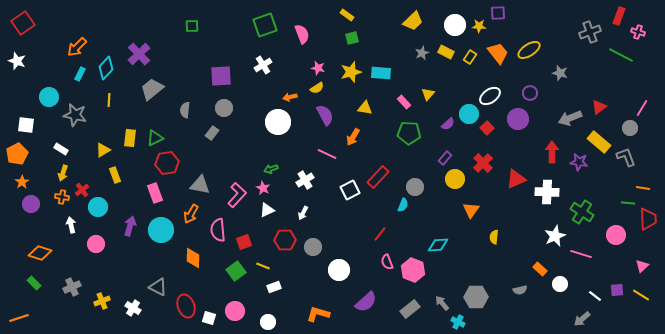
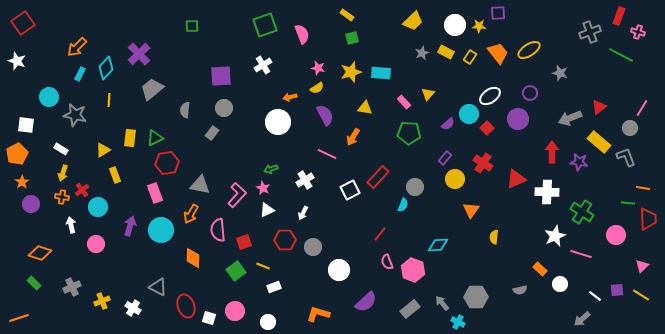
red cross at (483, 163): rotated 12 degrees counterclockwise
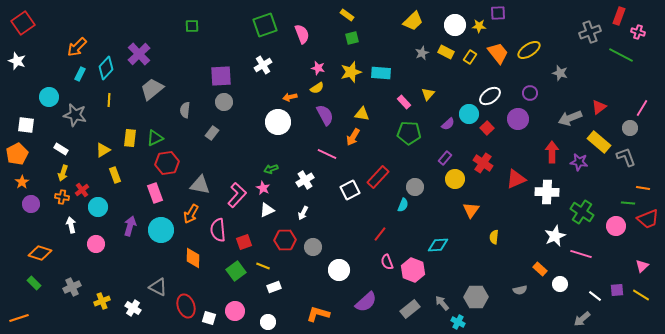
gray circle at (224, 108): moved 6 px up
yellow triangle at (365, 108): moved 3 px left, 6 px down
red trapezoid at (648, 219): rotated 70 degrees clockwise
pink circle at (616, 235): moved 9 px up
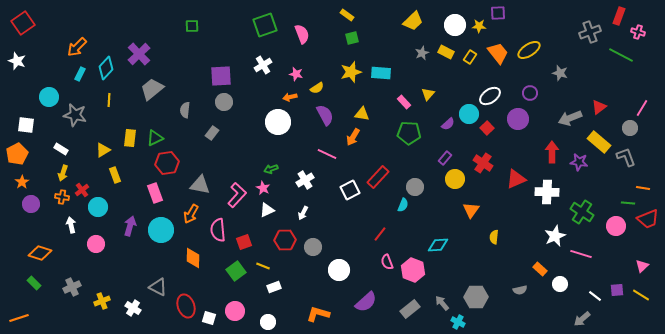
pink star at (318, 68): moved 22 px left, 6 px down
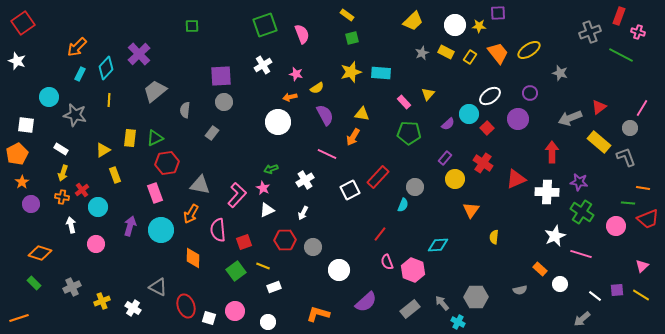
gray trapezoid at (152, 89): moved 3 px right, 2 px down
purple star at (579, 162): moved 20 px down
